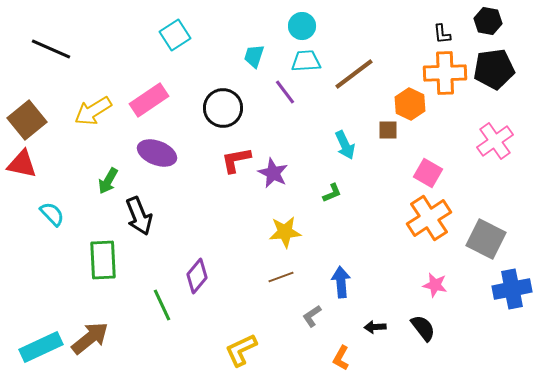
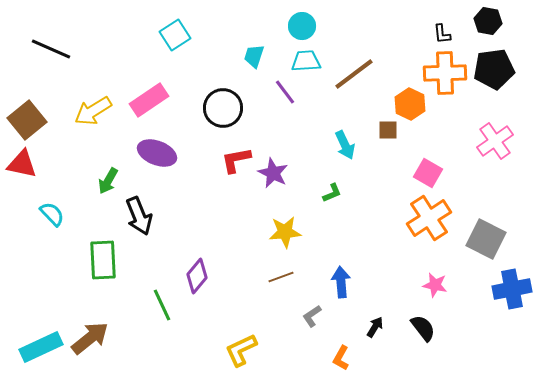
black arrow at (375, 327): rotated 125 degrees clockwise
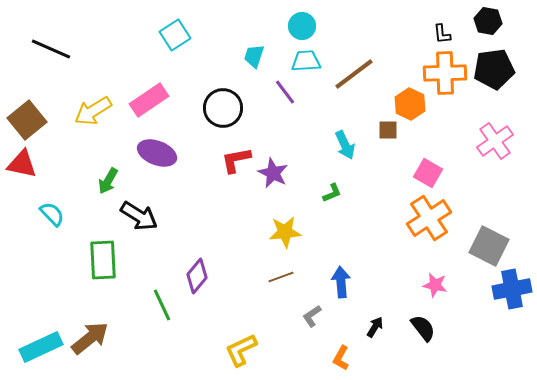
black arrow at (139, 216): rotated 36 degrees counterclockwise
gray square at (486, 239): moved 3 px right, 7 px down
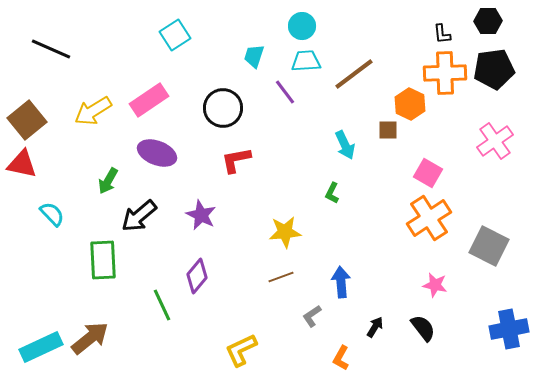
black hexagon at (488, 21): rotated 12 degrees counterclockwise
purple star at (273, 173): moved 72 px left, 42 px down
green L-shape at (332, 193): rotated 140 degrees clockwise
black arrow at (139, 216): rotated 108 degrees clockwise
blue cross at (512, 289): moved 3 px left, 40 px down
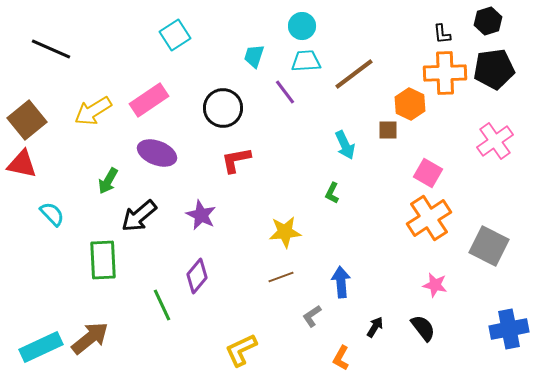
black hexagon at (488, 21): rotated 16 degrees counterclockwise
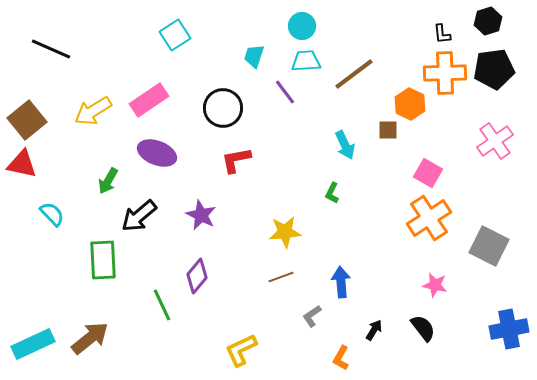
black arrow at (375, 327): moved 1 px left, 3 px down
cyan rectangle at (41, 347): moved 8 px left, 3 px up
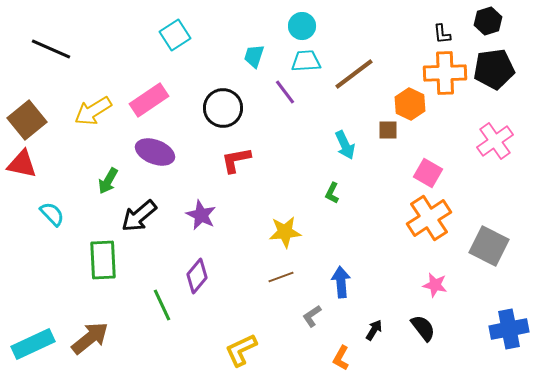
purple ellipse at (157, 153): moved 2 px left, 1 px up
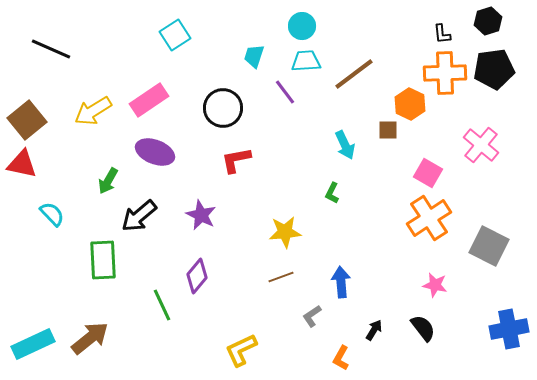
pink cross at (495, 141): moved 14 px left, 4 px down; rotated 15 degrees counterclockwise
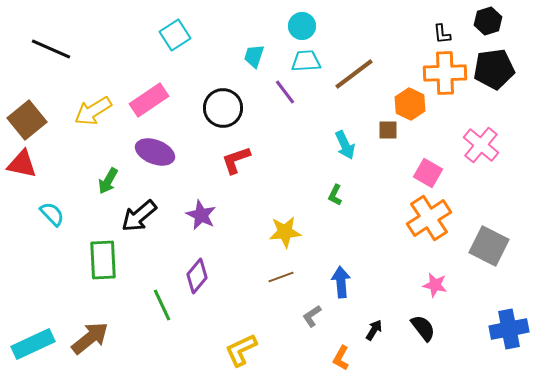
red L-shape at (236, 160): rotated 8 degrees counterclockwise
green L-shape at (332, 193): moved 3 px right, 2 px down
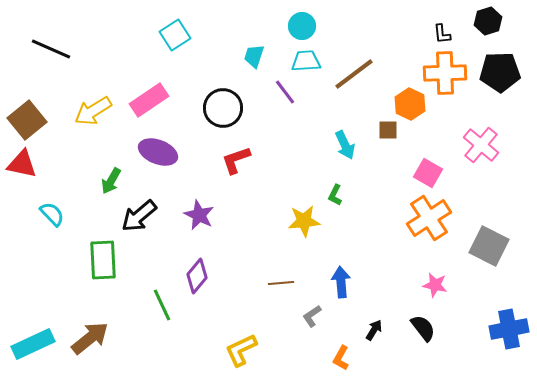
black pentagon at (494, 69): moved 6 px right, 3 px down; rotated 6 degrees clockwise
purple ellipse at (155, 152): moved 3 px right
green arrow at (108, 181): moved 3 px right
purple star at (201, 215): moved 2 px left
yellow star at (285, 232): moved 19 px right, 11 px up
brown line at (281, 277): moved 6 px down; rotated 15 degrees clockwise
